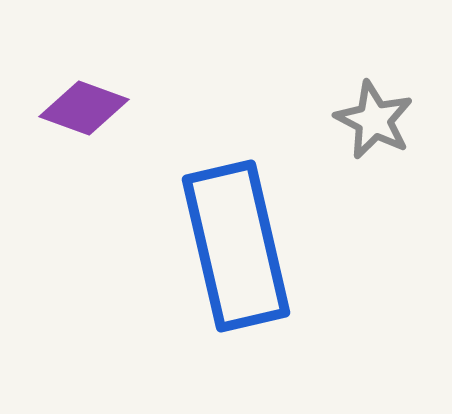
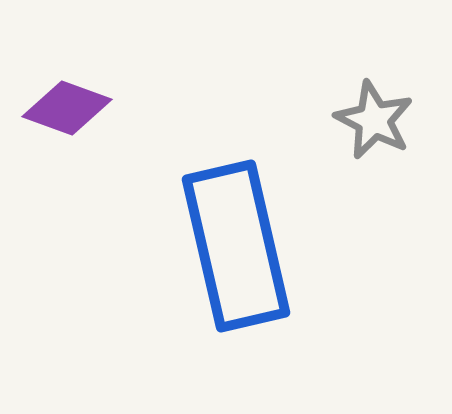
purple diamond: moved 17 px left
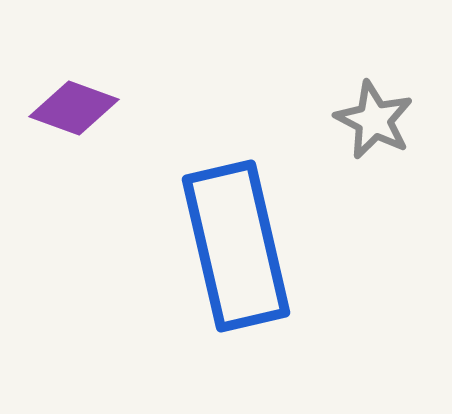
purple diamond: moved 7 px right
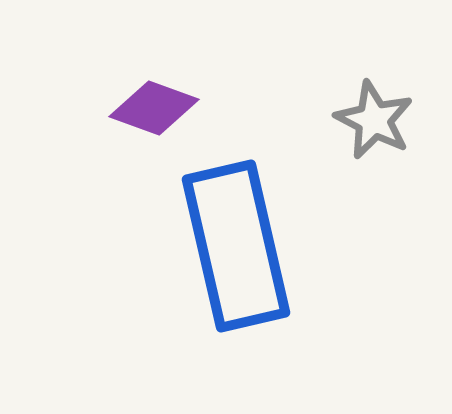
purple diamond: moved 80 px right
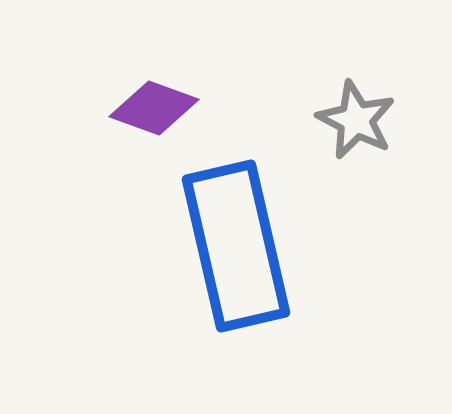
gray star: moved 18 px left
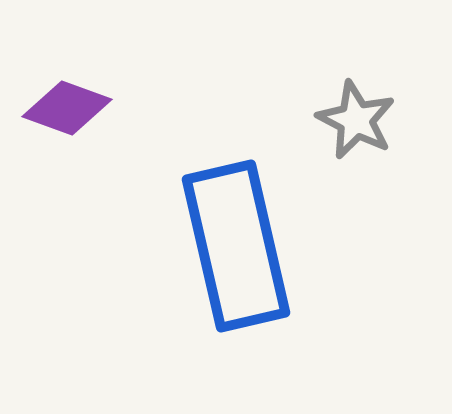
purple diamond: moved 87 px left
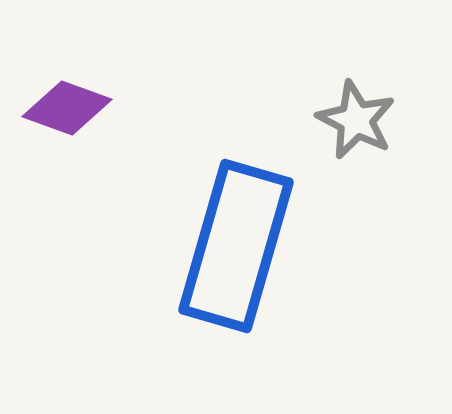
blue rectangle: rotated 29 degrees clockwise
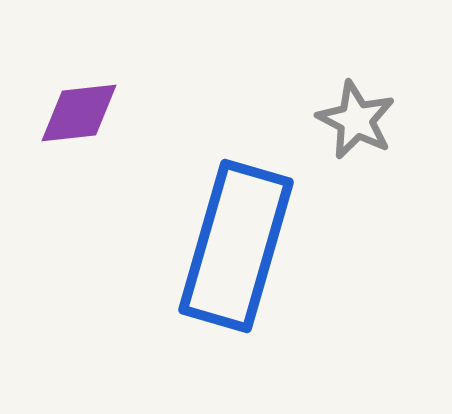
purple diamond: moved 12 px right, 5 px down; rotated 26 degrees counterclockwise
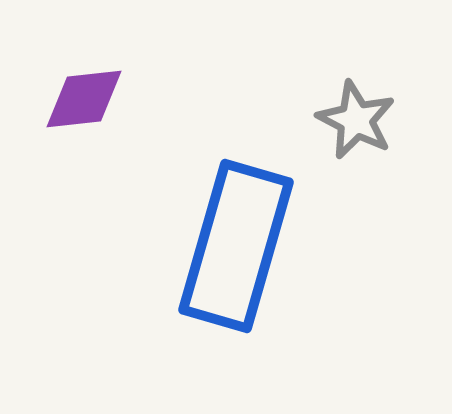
purple diamond: moved 5 px right, 14 px up
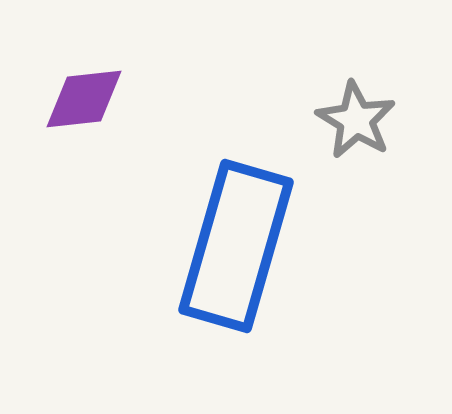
gray star: rotated 4 degrees clockwise
